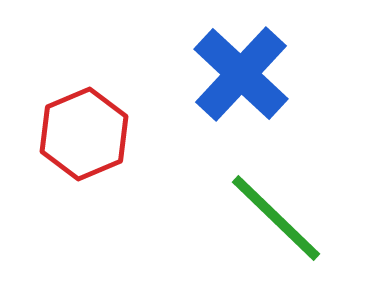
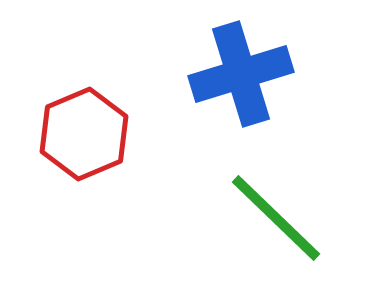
blue cross: rotated 30 degrees clockwise
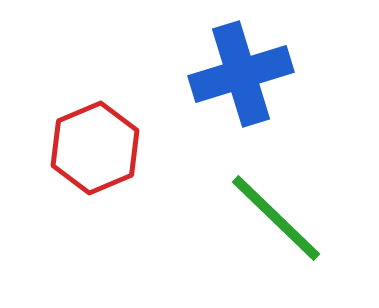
red hexagon: moved 11 px right, 14 px down
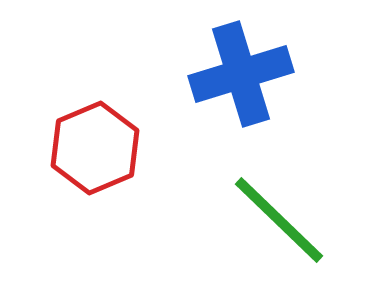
green line: moved 3 px right, 2 px down
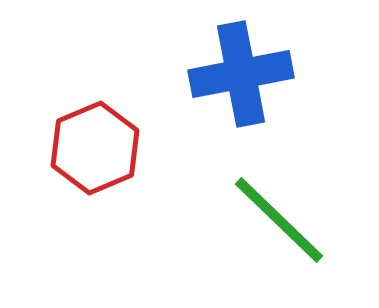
blue cross: rotated 6 degrees clockwise
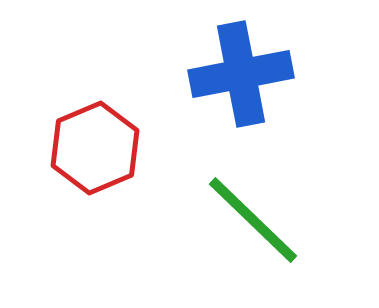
green line: moved 26 px left
